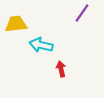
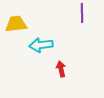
purple line: rotated 36 degrees counterclockwise
cyan arrow: rotated 20 degrees counterclockwise
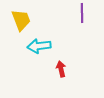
yellow trapezoid: moved 5 px right, 4 px up; rotated 75 degrees clockwise
cyan arrow: moved 2 px left, 1 px down
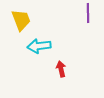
purple line: moved 6 px right
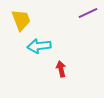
purple line: rotated 66 degrees clockwise
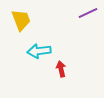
cyan arrow: moved 5 px down
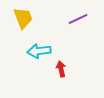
purple line: moved 10 px left, 6 px down
yellow trapezoid: moved 2 px right, 2 px up
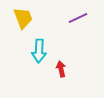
purple line: moved 1 px up
cyan arrow: rotated 80 degrees counterclockwise
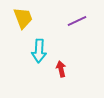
purple line: moved 1 px left, 3 px down
